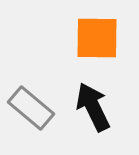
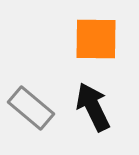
orange square: moved 1 px left, 1 px down
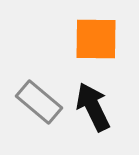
gray rectangle: moved 8 px right, 6 px up
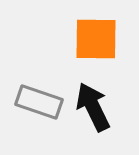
gray rectangle: rotated 21 degrees counterclockwise
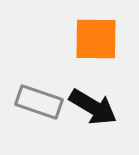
black arrow: rotated 147 degrees clockwise
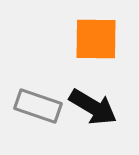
gray rectangle: moved 1 px left, 4 px down
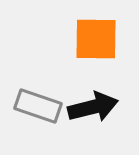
black arrow: rotated 45 degrees counterclockwise
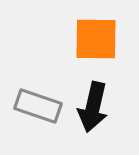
black arrow: rotated 117 degrees clockwise
